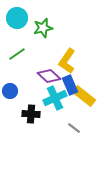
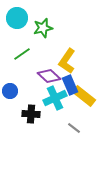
green line: moved 5 px right
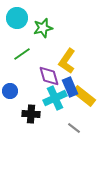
purple diamond: rotated 30 degrees clockwise
blue rectangle: moved 2 px down
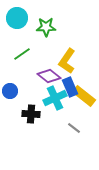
green star: moved 3 px right, 1 px up; rotated 12 degrees clockwise
purple diamond: rotated 35 degrees counterclockwise
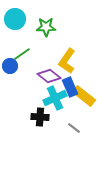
cyan circle: moved 2 px left, 1 px down
blue circle: moved 25 px up
black cross: moved 9 px right, 3 px down
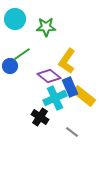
black cross: rotated 30 degrees clockwise
gray line: moved 2 px left, 4 px down
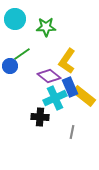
black cross: rotated 30 degrees counterclockwise
gray line: rotated 64 degrees clockwise
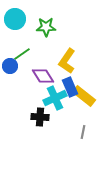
purple diamond: moved 6 px left; rotated 20 degrees clockwise
gray line: moved 11 px right
